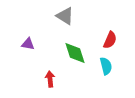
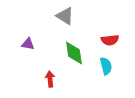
red semicircle: rotated 60 degrees clockwise
green diamond: moved 1 px left; rotated 10 degrees clockwise
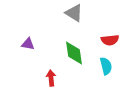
gray triangle: moved 9 px right, 3 px up
red arrow: moved 1 px right, 1 px up
